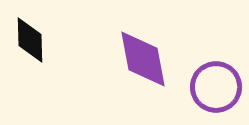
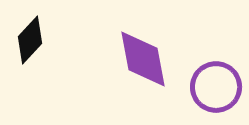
black diamond: rotated 45 degrees clockwise
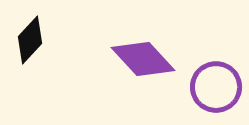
purple diamond: rotated 32 degrees counterclockwise
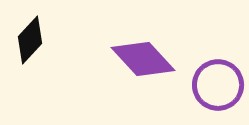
purple circle: moved 2 px right, 2 px up
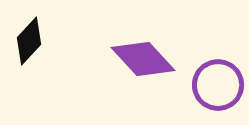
black diamond: moved 1 px left, 1 px down
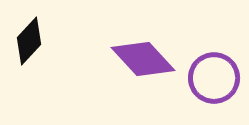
purple circle: moved 4 px left, 7 px up
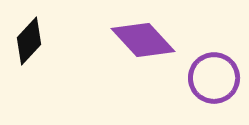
purple diamond: moved 19 px up
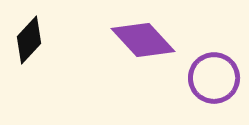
black diamond: moved 1 px up
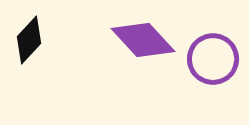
purple circle: moved 1 px left, 19 px up
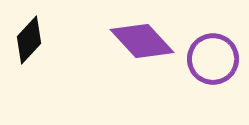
purple diamond: moved 1 px left, 1 px down
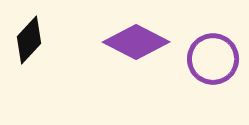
purple diamond: moved 6 px left, 1 px down; rotated 20 degrees counterclockwise
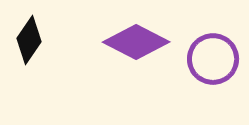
black diamond: rotated 9 degrees counterclockwise
